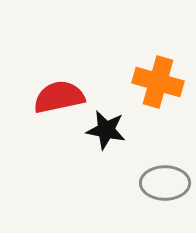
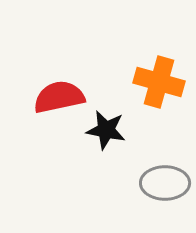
orange cross: moved 1 px right
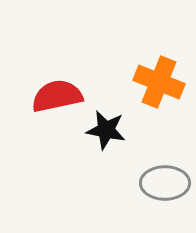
orange cross: rotated 6 degrees clockwise
red semicircle: moved 2 px left, 1 px up
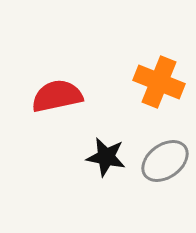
black star: moved 27 px down
gray ellipse: moved 22 px up; rotated 36 degrees counterclockwise
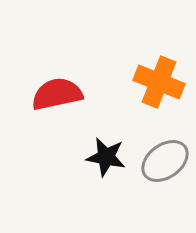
red semicircle: moved 2 px up
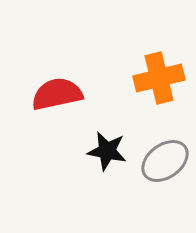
orange cross: moved 4 px up; rotated 36 degrees counterclockwise
black star: moved 1 px right, 6 px up
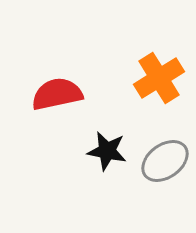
orange cross: rotated 18 degrees counterclockwise
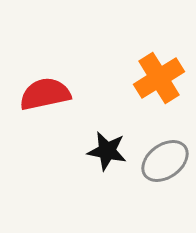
red semicircle: moved 12 px left
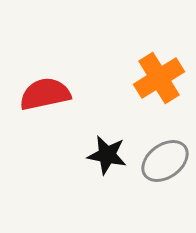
black star: moved 4 px down
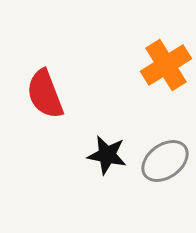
orange cross: moved 7 px right, 13 px up
red semicircle: rotated 99 degrees counterclockwise
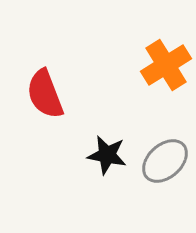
gray ellipse: rotated 6 degrees counterclockwise
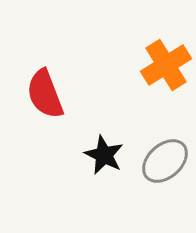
black star: moved 3 px left; rotated 15 degrees clockwise
